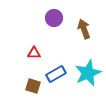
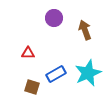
brown arrow: moved 1 px right, 1 px down
red triangle: moved 6 px left
brown square: moved 1 px left, 1 px down
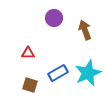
blue rectangle: moved 2 px right, 1 px up
brown square: moved 2 px left, 2 px up
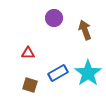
cyan star: rotated 12 degrees counterclockwise
